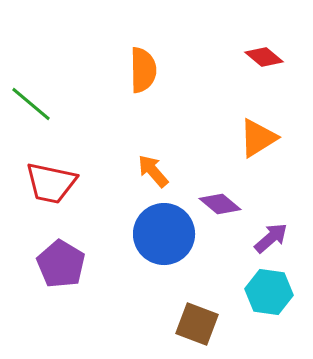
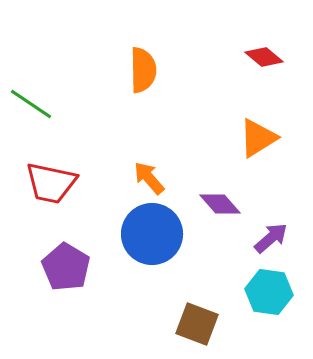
green line: rotated 6 degrees counterclockwise
orange arrow: moved 4 px left, 7 px down
purple diamond: rotated 9 degrees clockwise
blue circle: moved 12 px left
purple pentagon: moved 5 px right, 3 px down
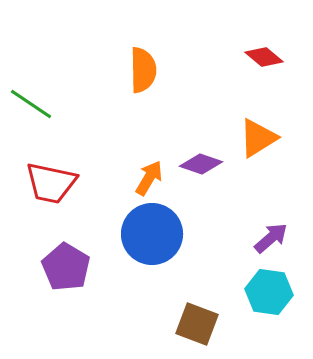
orange arrow: rotated 72 degrees clockwise
purple diamond: moved 19 px left, 40 px up; rotated 30 degrees counterclockwise
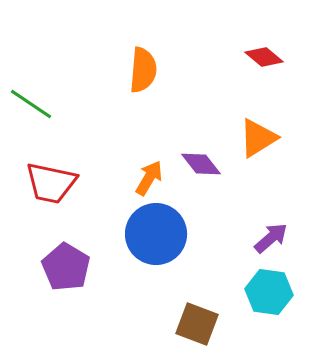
orange semicircle: rotated 6 degrees clockwise
purple diamond: rotated 33 degrees clockwise
blue circle: moved 4 px right
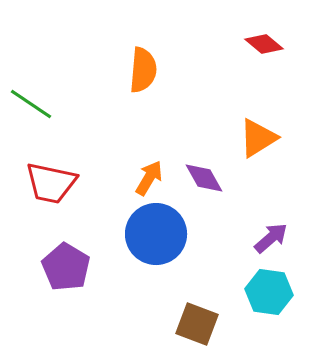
red diamond: moved 13 px up
purple diamond: moved 3 px right, 14 px down; rotated 9 degrees clockwise
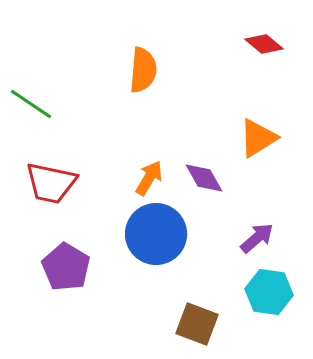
purple arrow: moved 14 px left
